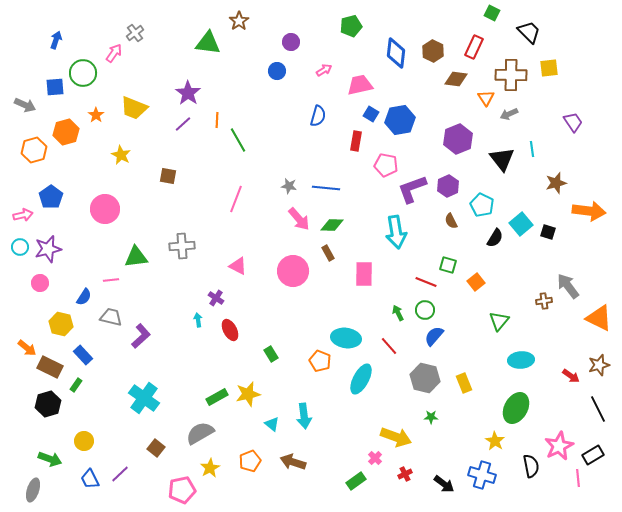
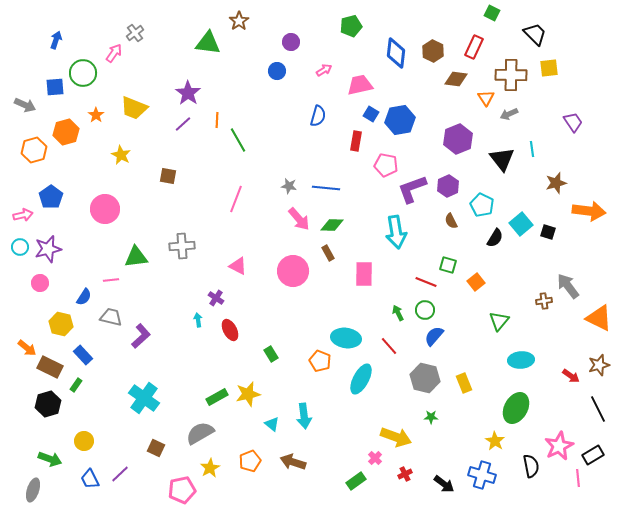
black trapezoid at (529, 32): moved 6 px right, 2 px down
brown square at (156, 448): rotated 12 degrees counterclockwise
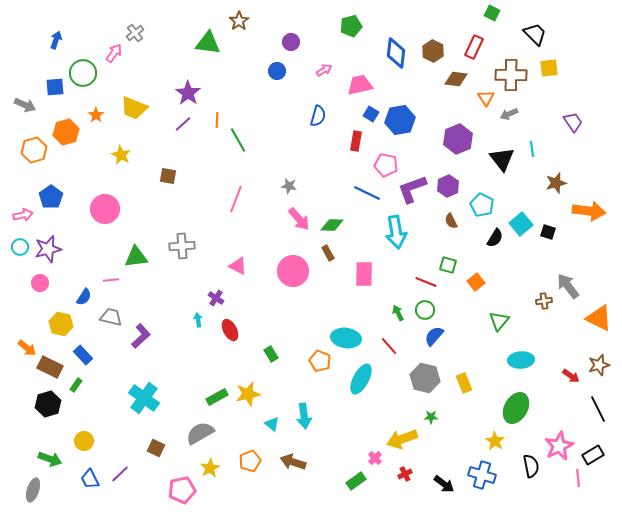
blue line at (326, 188): moved 41 px right, 5 px down; rotated 20 degrees clockwise
yellow arrow at (396, 437): moved 6 px right, 2 px down; rotated 140 degrees clockwise
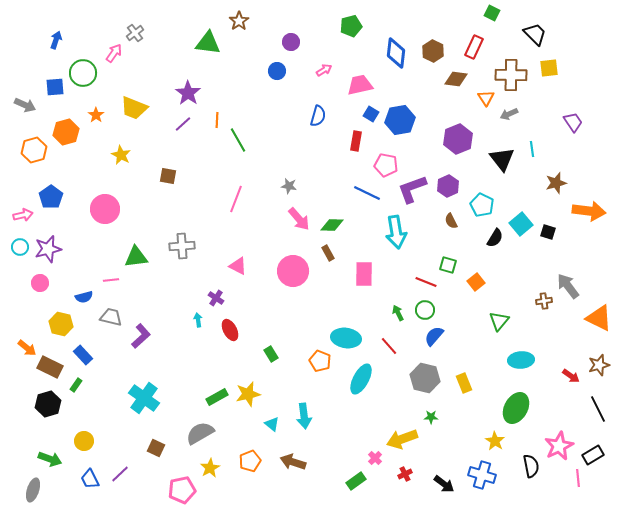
blue semicircle at (84, 297): rotated 42 degrees clockwise
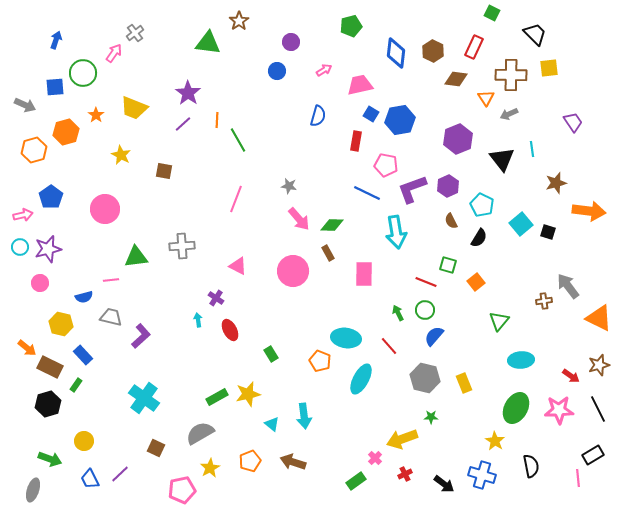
brown square at (168, 176): moved 4 px left, 5 px up
black semicircle at (495, 238): moved 16 px left
pink star at (559, 446): moved 36 px up; rotated 24 degrees clockwise
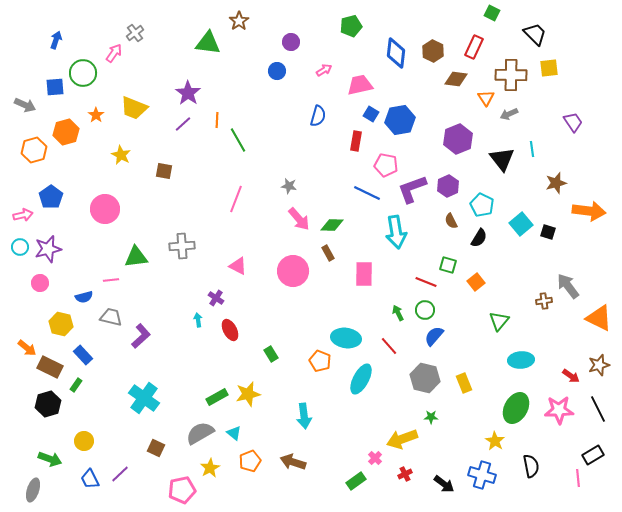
cyan triangle at (272, 424): moved 38 px left, 9 px down
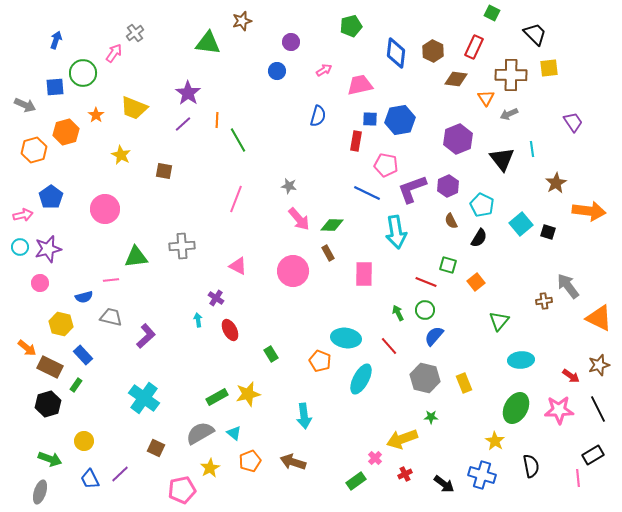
brown star at (239, 21): moved 3 px right; rotated 18 degrees clockwise
blue square at (371, 114): moved 1 px left, 5 px down; rotated 28 degrees counterclockwise
brown star at (556, 183): rotated 15 degrees counterclockwise
purple L-shape at (141, 336): moved 5 px right
gray ellipse at (33, 490): moved 7 px right, 2 px down
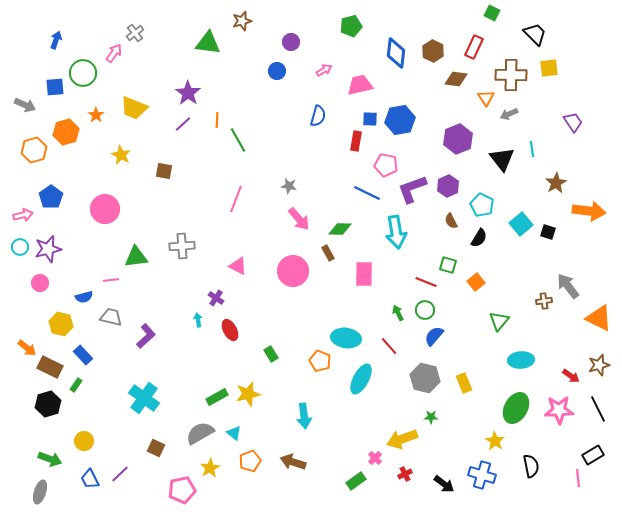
green diamond at (332, 225): moved 8 px right, 4 px down
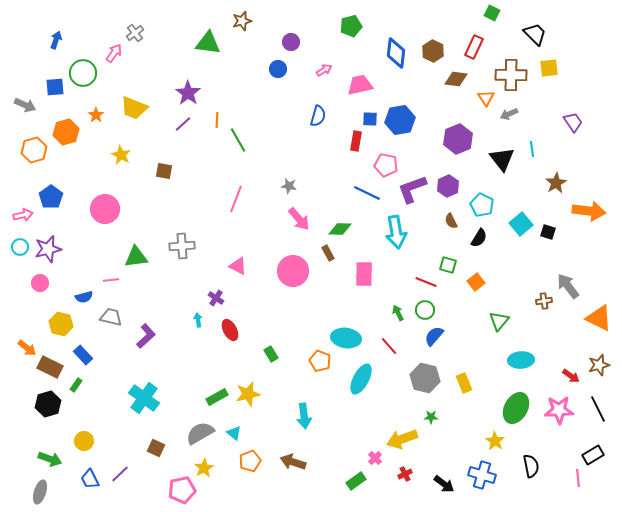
blue circle at (277, 71): moved 1 px right, 2 px up
yellow star at (210, 468): moved 6 px left
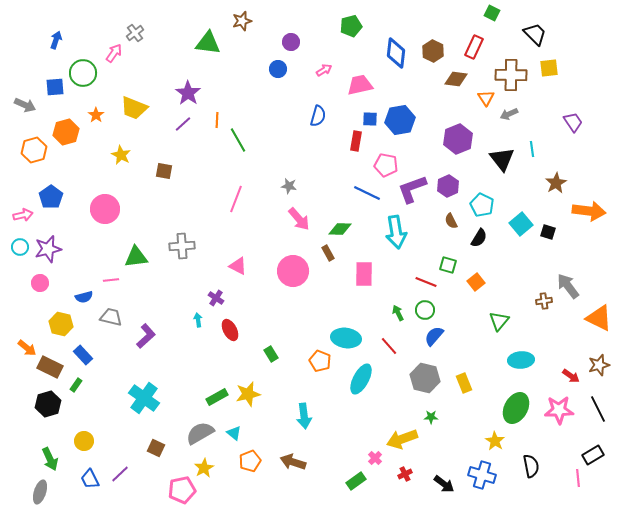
green arrow at (50, 459): rotated 45 degrees clockwise
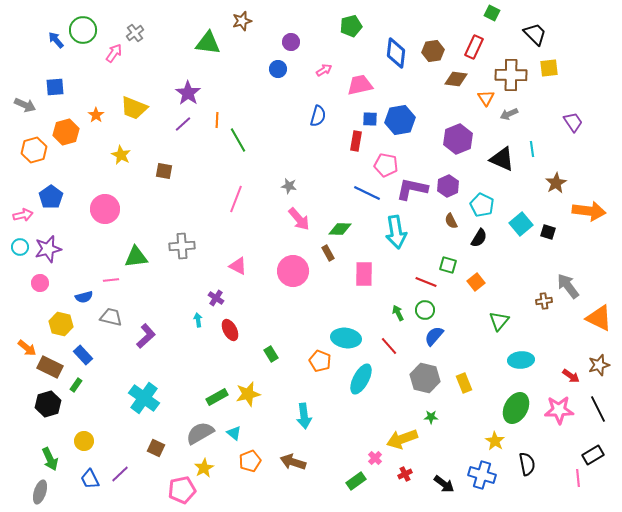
blue arrow at (56, 40): rotated 60 degrees counterclockwise
brown hexagon at (433, 51): rotated 25 degrees clockwise
green circle at (83, 73): moved 43 px up
black triangle at (502, 159): rotated 28 degrees counterclockwise
purple L-shape at (412, 189): rotated 32 degrees clockwise
black semicircle at (531, 466): moved 4 px left, 2 px up
